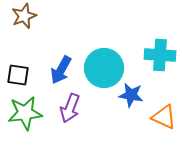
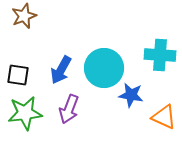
purple arrow: moved 1 px left, 1 px down
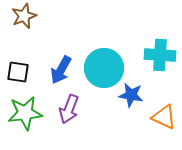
black square: moved 3 px up
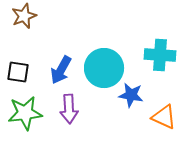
purple arrow: rotated 24 degrees counterclockwise
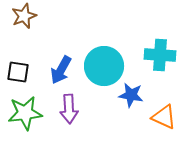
cyan circle: moved 2 px up
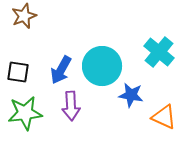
cyan cross: moved 1 px left, 3 px up; rotated 36 degrees clockwise
cyan circle: moved 2 px left
purple arrow: moved 2 px right, 3 px up
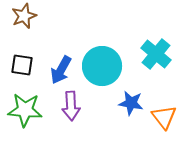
cyan cross: moved 3 px left, 2 px down
black square: moved 4 px right, 7 px up
blue star: moved 8 px down
green star: moved 3 px up; rotated 12 degrees clockwise
orange triangle: rotated 28 degrees clockwise
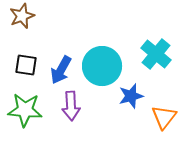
brown star: moved 2 px left
black square: moved 4 px right
blue star: moved 7 px up; rotated 25 degrees counterclockwise
orange triangle: rotated 16 degrees clockwise
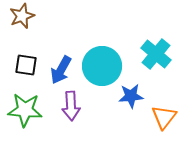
blue star: rotated 10 degrees clockwise
